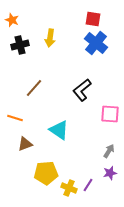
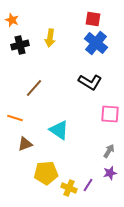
black L-shape: moved 8 px right, 8 px up; rotated 110 degrees counterclockwise
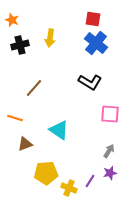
purple line: moved 2 px right, 4 px up
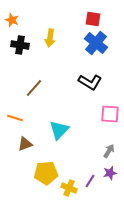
black cross: rotated 24 degrees clockwise
cyan triangle: rotated 40 degrees clockwise
